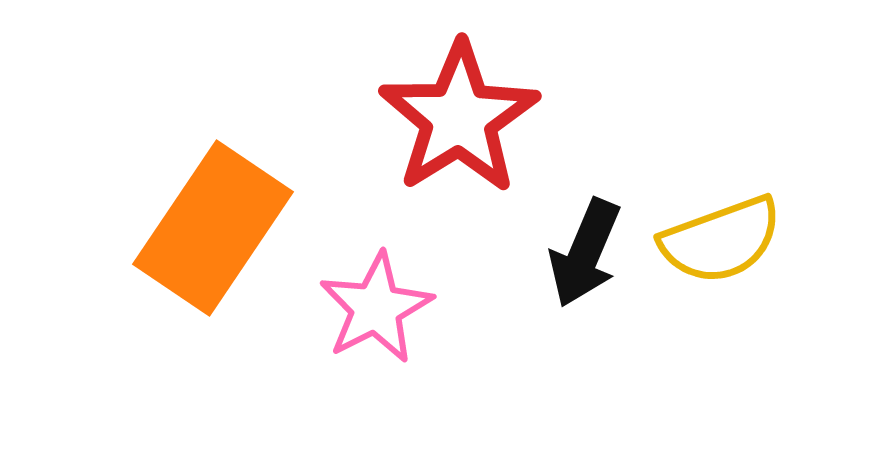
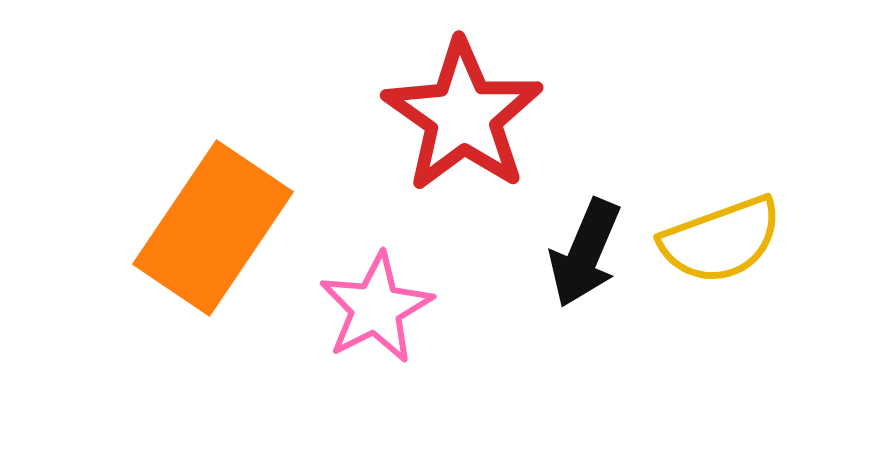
red star: moved 4 px right, 2 px up; rotated 5 degrees counterclockwise
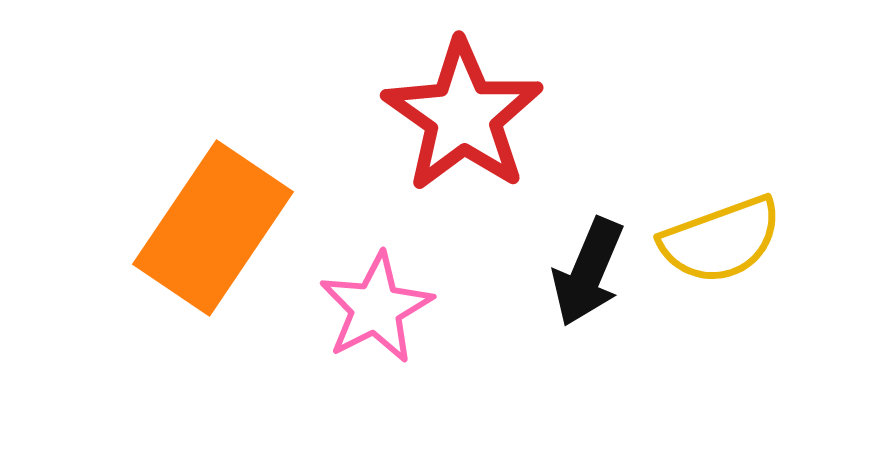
black arrow: moved 3 px right, 19 px down
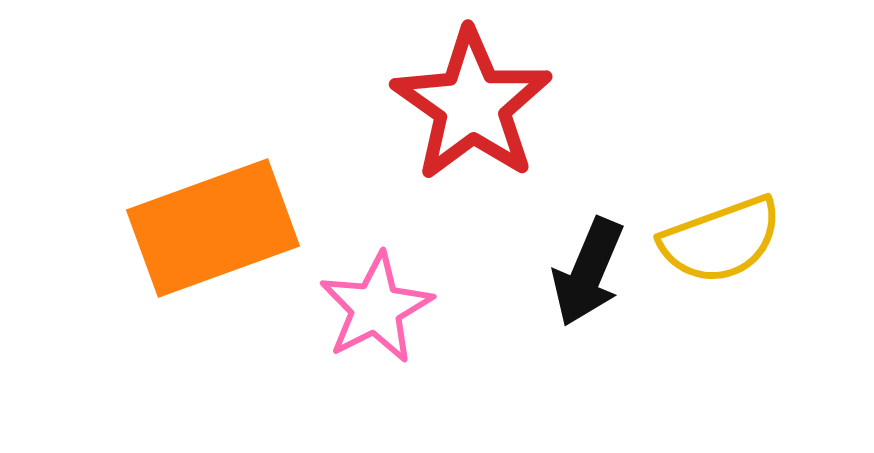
red star: moved 9 px right, 11 px up
orange rectangle: rotated 36 degrees clockwise
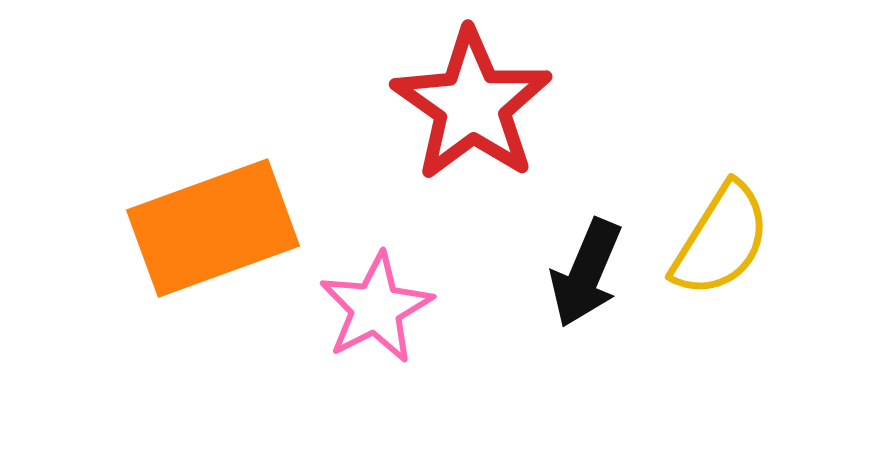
yellow semicircle: rotated 38 degrees counterclockwise
black arrow: moved 2 px left, 1 px down
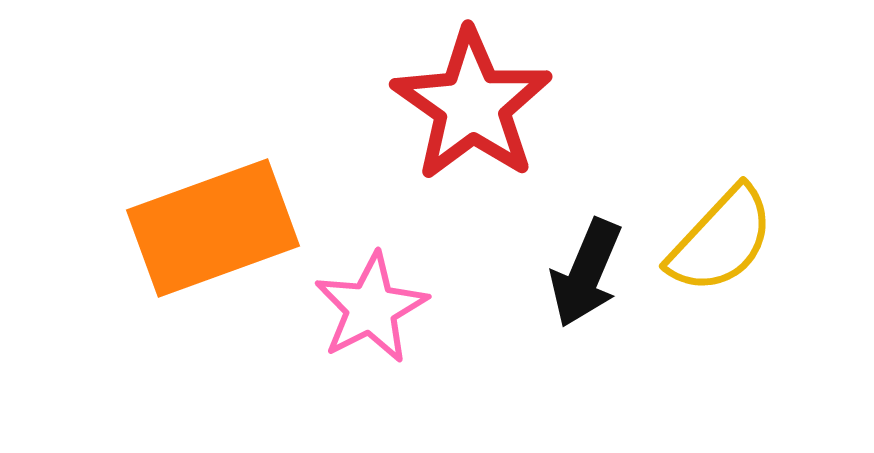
yellow semicircle: rotated 11 degrees clockwise
pink star: moved 5 px left
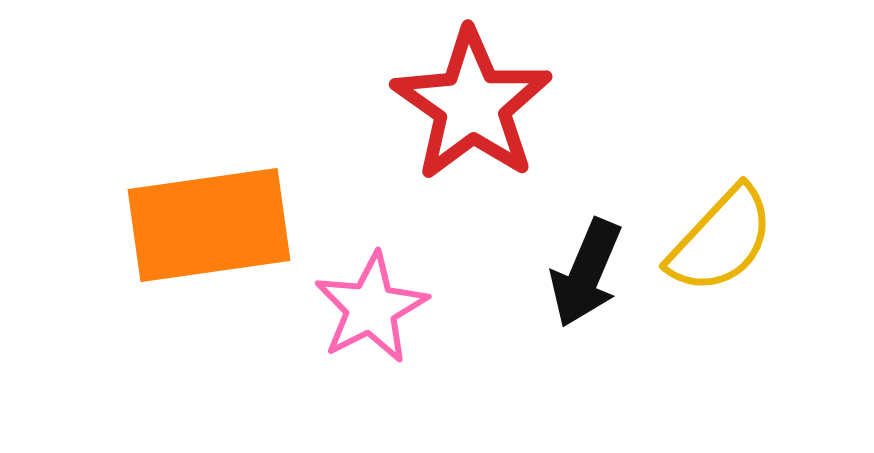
orange rectangle: moved 4 px left, 3 px up; rotated 12 degrees clockwise
